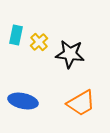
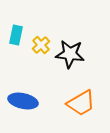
yellow cross: moved 2 px right, 3 px down
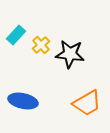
cyan rectangle: rotated 30 degrees clockwise
orange trapezoid: moved 6 px right
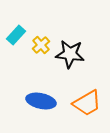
blue ellipse: moved 18 px right
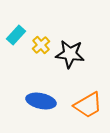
orange trapezoid: moved 1 px right, 2 px down
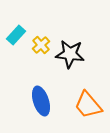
blue ellipse: rotated 60 degrees clockwise
orange trapezoid: rotated 80 degrees clockwise
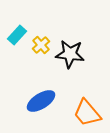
cyan rectangle: moved 1 px right
blue ellipse: rotated 76 degrees clockwise
orange trapezoid: moved 1 px left, 8 px down
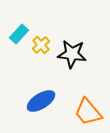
cyan rectangle: moved 2 px right, 1 px up
black star: moved 2 px right
orange trapezoid: moved 1 px right, 1 px up
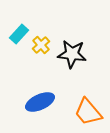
blue ellipse: moved 1 px left, 1 px down; rotated 8 degrees clockwise
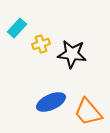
cyan rectangle: moved 2 px left, 6 px up
yellow cross: moved 1 px up; rotated 24 degrees clockwise
blue ellipse: moved 11 px right
